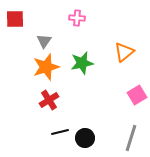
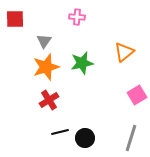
pink cross: moved 1 px up
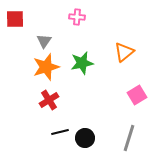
gray line: moved 2 px left
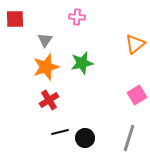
gray triangle: moved 1 px right, 1 px up
orange triangle: moved 11 px right, 8 px up
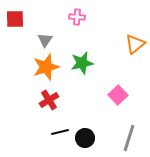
pink square: moved 19 px left; rotated 12 degrees counterclockwise
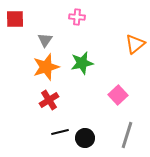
gray line: moved 2 px left, 3 px up
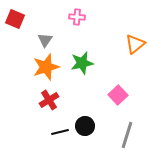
red square: rotated 24 degrees clockwise
black circle: moved 12 px up
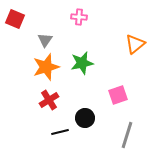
pink cross: moved 2 px right
pink square: rotated 24 degrees clockwise
black circle: moved 8 px up
